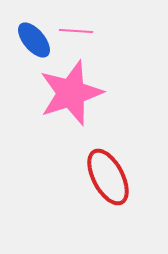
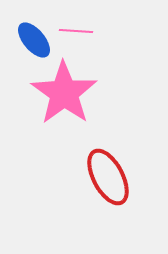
pink star: moved 7 px left; rotated 18 degrees counterclockwise
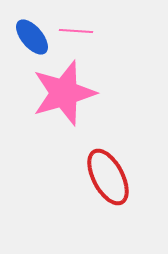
blue ellipse: moved 2 px left, 3 px up
pink star: rotated 20 degrees clockwise
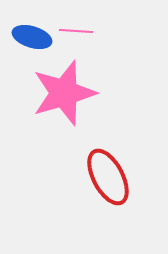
blue ellipse: rotated 33 degrees counterclockwise
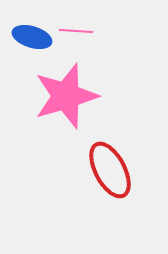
pink star: moved 2 px right, 3 px down
red ellipse: moved 2 px right, 7 px up
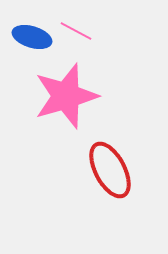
pink line: rotated 24 degrees clockwise
